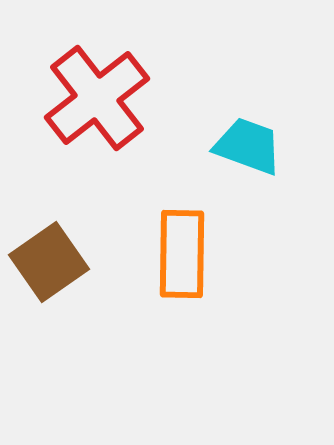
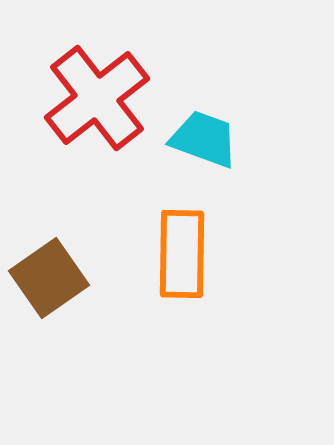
cyan trapezoid: moved 44 px left, 7 px up
brown square: moved 16 px down
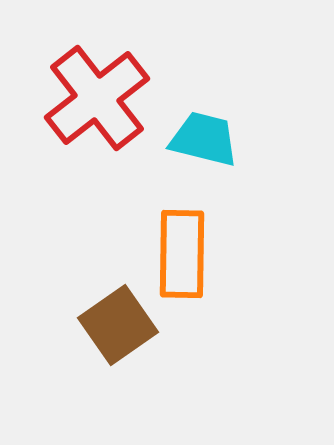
cyan trapezoid: rotated 6 degrees counterclockwise
brown square: moved 69 px right, 47 px down
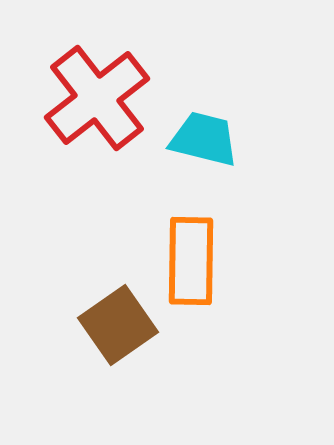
orange rectangle: moved 9 px right, 7 px down
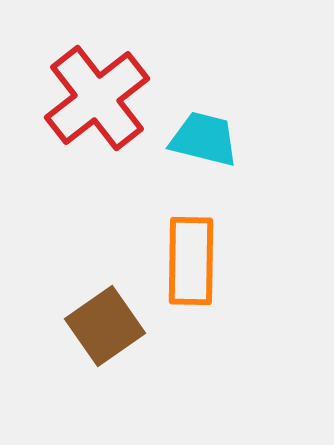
brown square: moved 13 px left, 1 px down
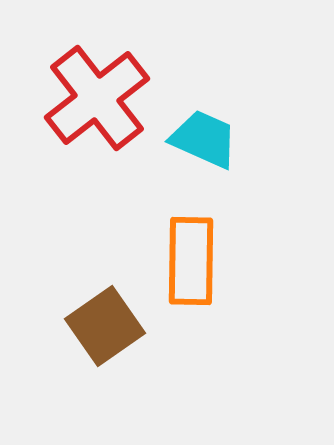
cyan trapezoid: rotated 10 degrees clockwise
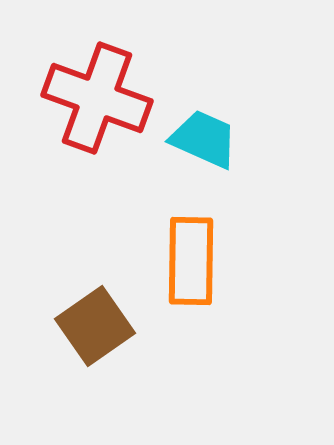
red cross: rotated 32 degrees counterclockwise
brown square: moved 10 px left
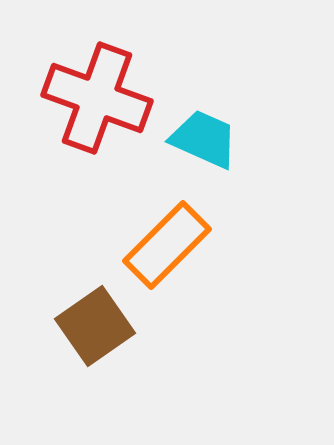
orange rectangle: moved 24 px left, 16 px up; rotated 44 degrees clockwise
